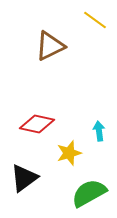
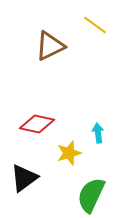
yellow line: moved 5 px down
cyan arrow: moved 1 px left, 2 px down
green semicircle: moved 2 px right, 2 px down; rotated 36 degrees counterclockwise
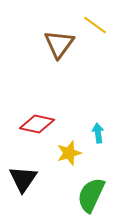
brown triangle: moved 9 px right, 2 px up; rotated 28 degrees counterclockwise
black triangle: moved 1 px left, 1 px down; rotated 20 degrees counterclockwise
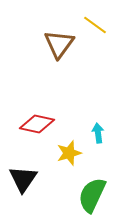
green semicircle: moved 1 px right
